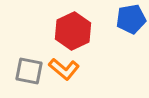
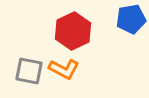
orange L-shape: rotated 12 degrees counterclockwise
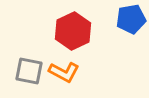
orange L-shape: moved 3 px down
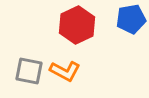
red hexagon: moved 4 px right, 6 px up
orange L-shape: moved 1 px right, 1 px up
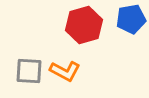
red hexagon: moved 7 px right; rotated 9 degrees clockwise
gray square: rotated 8 degrees counterclockwise
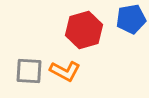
red hexagon: moved 5 px down
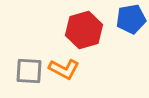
orange L-shape: moved 1 px left, 2 px up
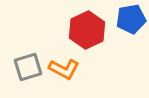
red hexagon: moved 3 px right; rotated 9 degrees counterclockwise
gray square: moved 1 px left, 4 px up; rotated 20 degrees counterclockwise
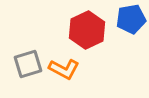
gray square: moved 3 px up
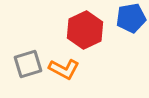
blue pentagon: moved 1 px up
red hexagon: moved 2 px left
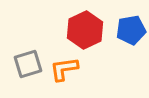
blue pentagon: moved 12 px down
orange L-shape: rotated 144 degrees clockwise
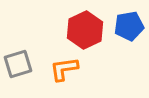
blue pentagon: moved 2 px left, 4 px up
gray square: moved 10 px left
